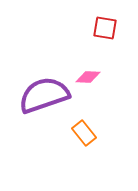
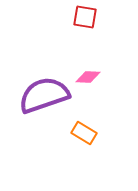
red square: moved 20 px left, 11 px up
orange rectangle: rotated 20 degrees counterclockwise
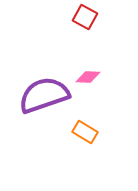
red square: rotated 20 degrees clockwise
orange rectangle: moved 1 px right, 1 px up
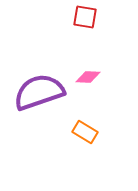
red square: rotated 20 degrees counterclockwise
purple semicircle: moved 5 px left, 3 px up
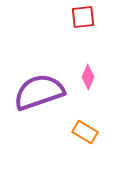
red square: moved 2 px left; rotated 15 degrees counterclockwise
pink diamond: rotated 70 degrees counterclockwise
